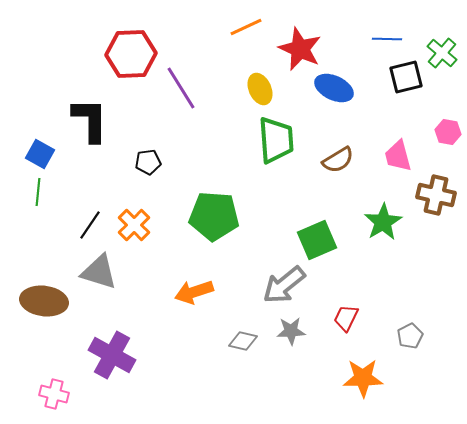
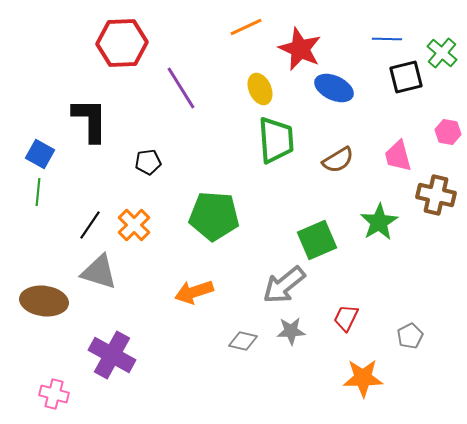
red hexagon: moved 9 px left, 11 px up
green star: moved 4 px left
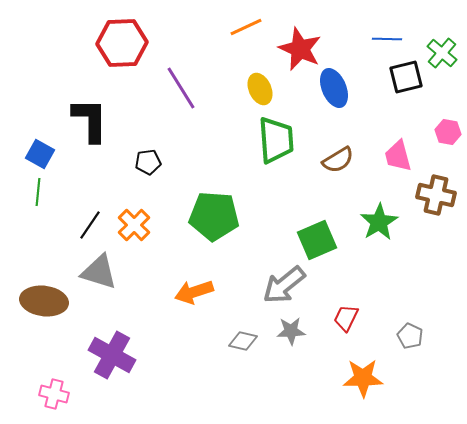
blue ellipse: rotated 42 degrees clockwise
gray pentagon: rotated 20 degrees counterclockwise
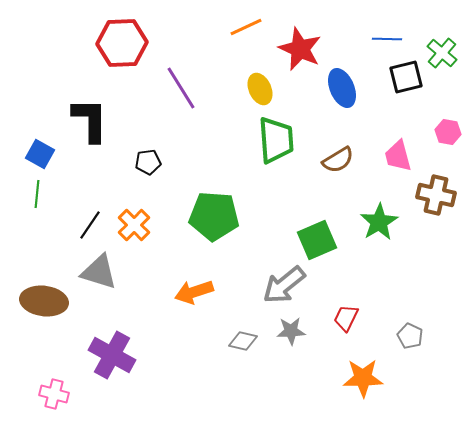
blue ellipse: moved 8 px right
green line: moved 1 px left, 2 px down
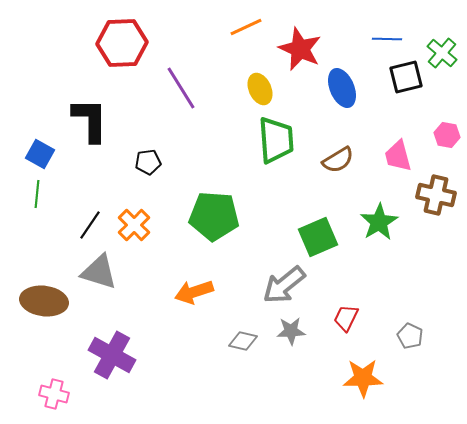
pink hexagon: moved 1 px left, 3 px down
green square: moved 1 px right, 3 px up
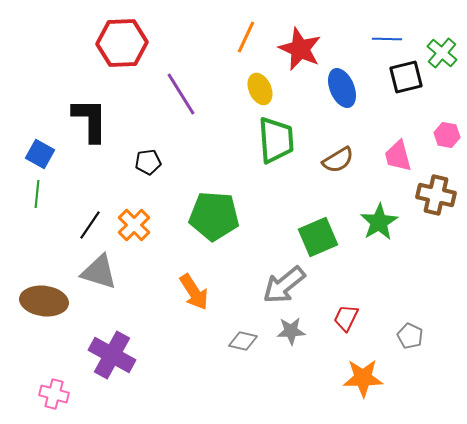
orange line: moved 10 px down; rotated 40 degrees counterclockwise
purple line: moved 6 px down
orange arrow: rotated 105 degrees counterclockwise
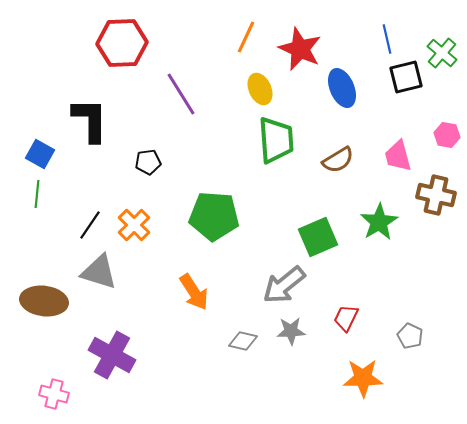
blue line: rotated 76 degrees clockwise
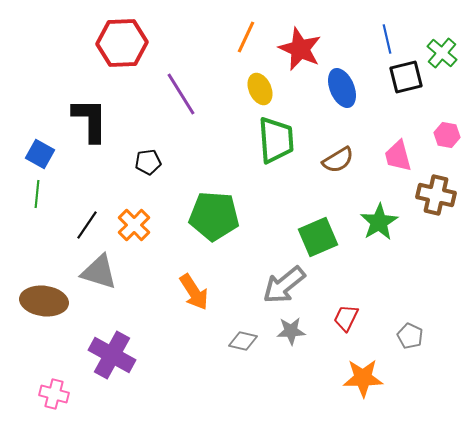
black line: moved 3 px left
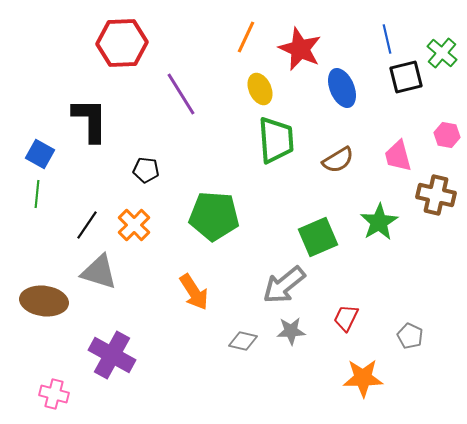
black pentagon: moved 2 px left, 8 px down; rotated 15 degrees clockwise
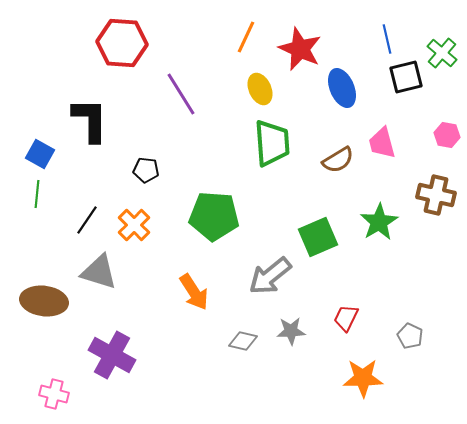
red hexagon: rotated 6 degrees clockwise
green trapezoid: moved 4 px left, 3 px down
pink trapezoid: moved 16 px left, 13 px up
black line: moved 5 px up
gray arrow: moved 14 px left, 9 px up
